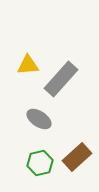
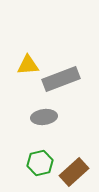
gray rectangle: rotated 27 degrees clockwise
gray ellipse: moved 5 px right, 2 px up; rotated 40 degrees counterclockwise
brown rectangle: moved 3 px left, 15 px down
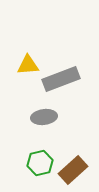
brown rectangle: moved 1 px left, 2 px up
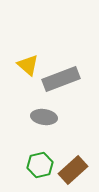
yellow triangle: rotated 45 degrees clockwise
gray ellipse: rotated 15 degrees clockwise
green hexagon: moved 2 px down
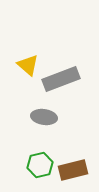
brown rectangle: rotated 28 degrees clockwise
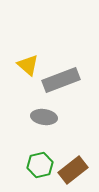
gray rectangle: moved 1 px down
brown rectangle: rotated 24 degrees counterclockwise
